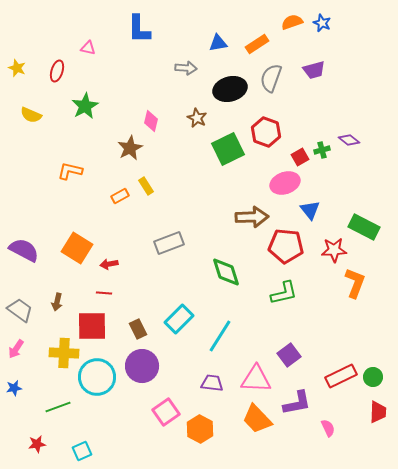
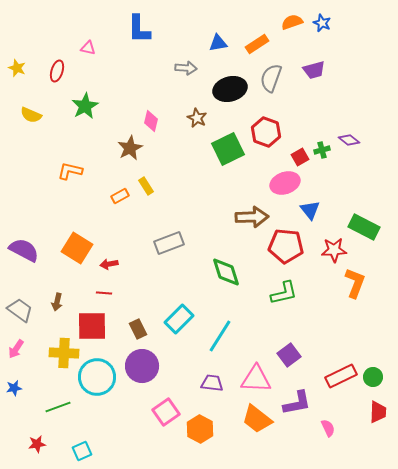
orange trapezoid at (257, 419): rotated 8 degrees counterclockwise
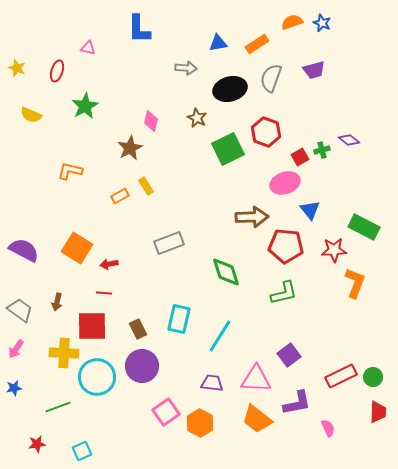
cyan rectangle at (179, 319): rotated 32 degrees counterclockwise
orange hexagon at (200, 429): moved 6 px up
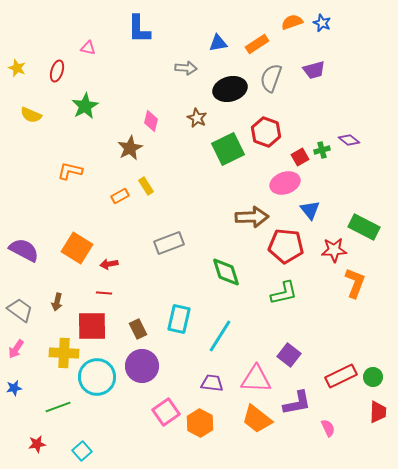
purple square at (289, 355): rotated 15 degrees counterclockwise
cyan square at (82, 451): rotated 18 degrees counterclockwise
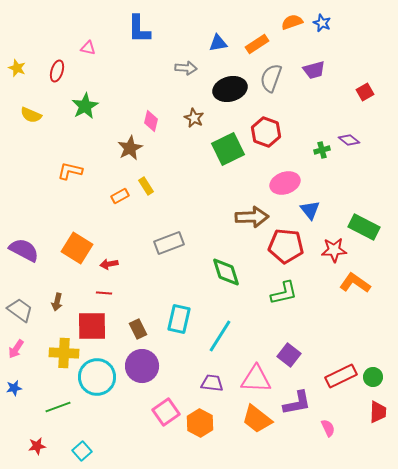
brown star at (197, 118): moved 3 px left
red square at (300, 157): moved 65 px right, 65 px up
orange L-shape at (355, 283): rotated 76 degrees counterclockwise
red star at (37, 444): moved 2 px down
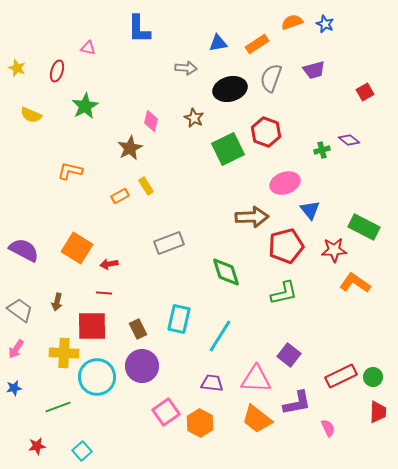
blue star at (322, 23): moved 3 px right, 1 px down
red pentagon at (286, 246): rotated 20 degrees counterclockwise
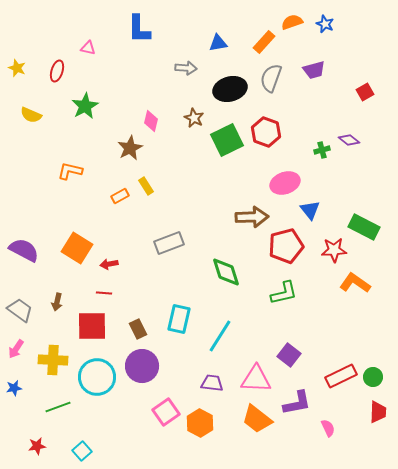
orange rectangle at (257, 44): moved 7 px right, 2 px up; rotated 15 degrees counterclockwise
green square at (228, 149): moved 1 px left, 9 px up
yellow cross at (64, 353): moved 11 px left, 7 px down
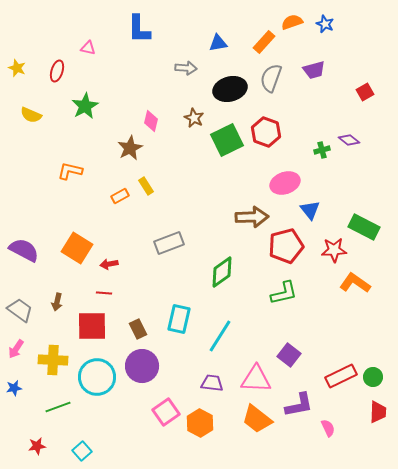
green diamond at (226, 272): moved 4 px left; rotated 72 degrees clockwise
purple L-shape at (297, 403): moved 2 px right, 2 px down
